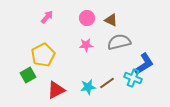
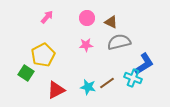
brown triangle: moved 2 px down
green square: moved 2 px left, 2 px up; rotated 28 degrees counterclockwise
cyan star: rotated 21 degrees clockwise
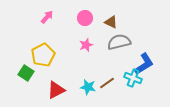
pink circle: moved 2 px left
pink star: rotated 16 degrees counterclockwise
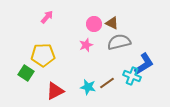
pink circle: moved 9 px right, 6 px down
brown triangle: moved 1 px right, 1 px down
yellow pentagon: rotated 25 degrees clockwise
cyan cross: moved 1 px left, 2 px up
red triangle: moved 1 px left, 1 px down
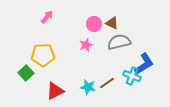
green square: rotated 14 degrees clockwise
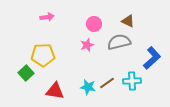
pink arrow: rotated 40 degrees clockwise
brown triangle: moved 16 px right, 2 px up
pink star: moved 1 px right
blue L-shape: moved 8 px right, 6 px up; rotated 10 degrees counterclockwise
cyan cross: moved 5 px down; rotated 24 degrees counterclockwise
red triangle: rotated 36 degrees clockwise
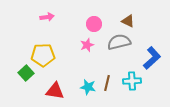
brown line: rotated 42 degrees counterclockwise
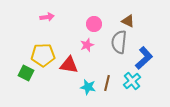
gray semicircle: rotated 70 degrees counterclockwise
blue L-shape: moved 8 px left
green square: rotated 21 degrees counterclockwise
cyan cross: rotated 36 degrees counterclockwise
red triangle: moved 14 px right, 26 px up
